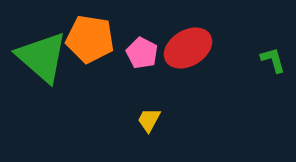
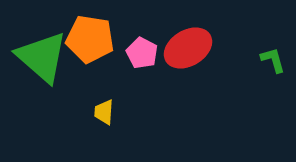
yellow trapezoid: moved 45 px left, 8 px up; rotated 24 degrees counterclockwise
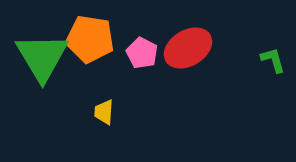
green triangle: rotated 18 degrees clockwise
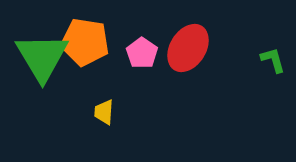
orange pentagon: moved 5 px left, 3 px down
red ellipse: rotated 27 degrees counterclockwise
pink pentagon: rotated 8 degrees clockwise
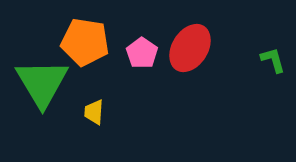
red ellipse: moved 2 px right
green triangle: moved 26 px down
yellow trapezoid: moved 10 px left
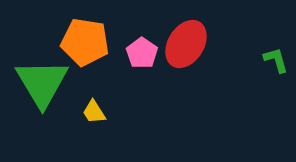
red ellipse: moved 4 px left, 4 px up
green L-shape: moved 3 px right
yellow trapezoid: rotated 36 degrees counterclockwise
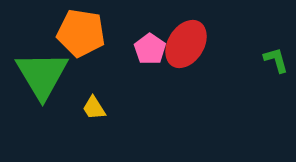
orange pentagon: moved 4 px left, 9 px up
pink pentagon: moved 8 px right, 4 px up
green triangle: moved 8 px up
yellow trapezoid: moved 4 px up
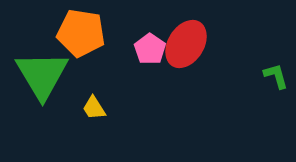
green L-shape: moved 16 px down
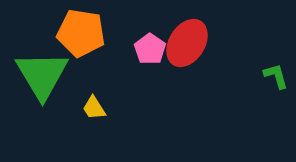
red ellipse: moved 1 px right, 1 px up
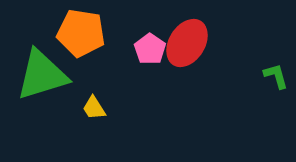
green triangle: rotated 44 degrees clockwise
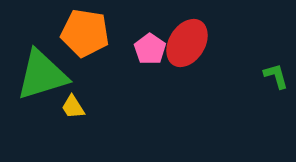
orange pentagon: moved 4 px right
yellow trapezoid: moved 21 px left, 1 px up
